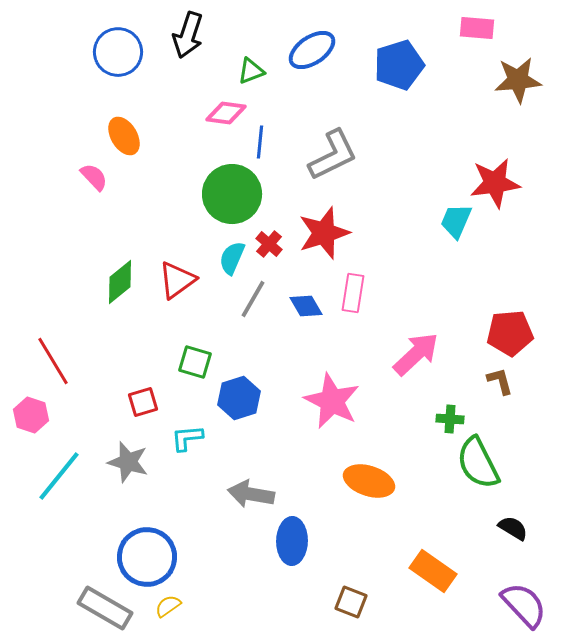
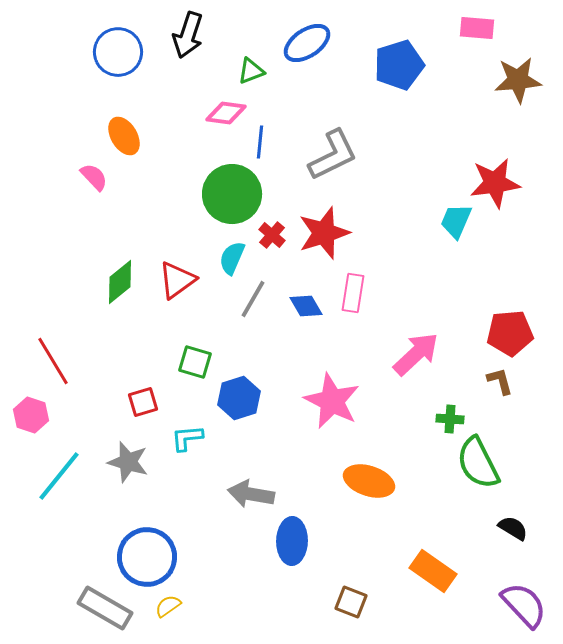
blue ellipse at (312, 50): moved 5 px left, 7 px up
red cross at (269, 244): moved 3 px right, 9 px up
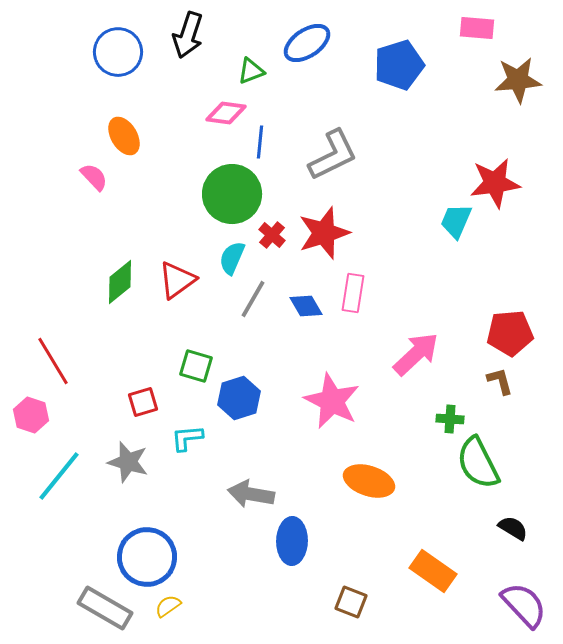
green square at (195, 362): moved 1 px right, 4 px down
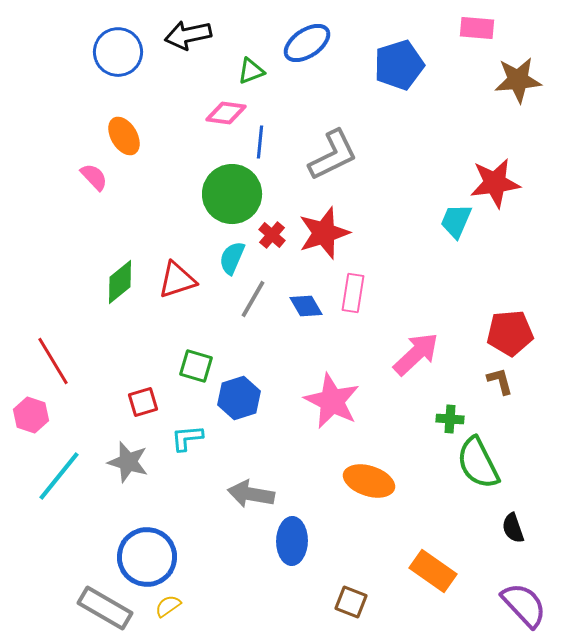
black arrow at (188, 35): rotated 60 degrees clockwise
red triangle at (177, 280): rotated 18 degrees clockwise
black semicircle at (513, 528): rotated 140 degrees counterclockwise
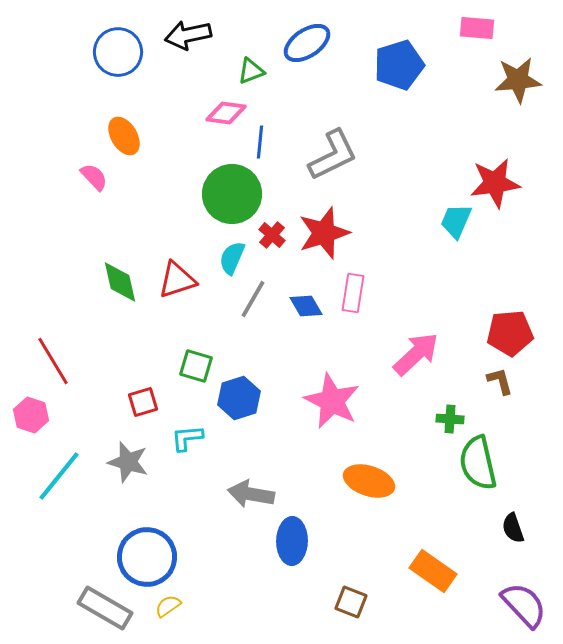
green diamond at (120, 282): rotated 63 degrees counterclockwise
green semicircle at (478, 463): rotated 14 degrees clockwise
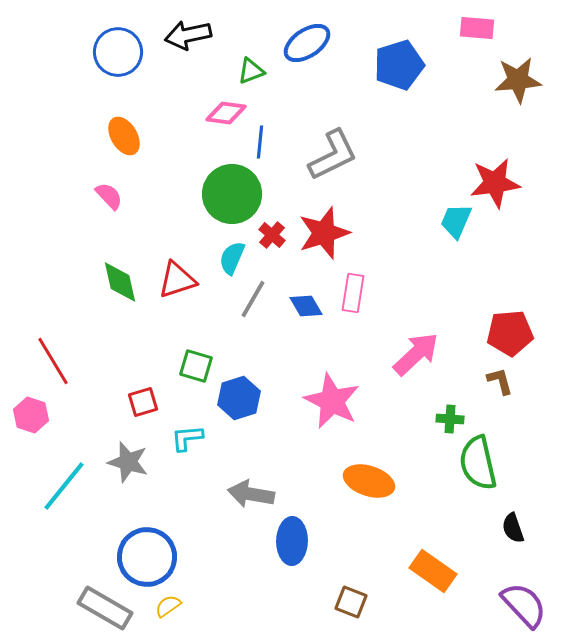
pink semicircle at (94, 177): moved 15 px right, 19 px down
cyan line at (59, 476): moved 5 px right, 10 px down
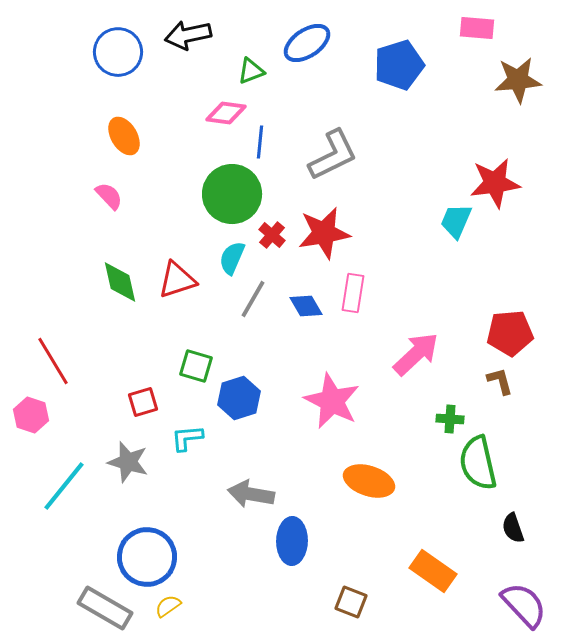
red star at (324, 233): rotated 8 degrees clockwise
